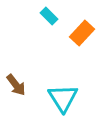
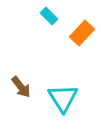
brown arrow: moved 5 px right, 2 px down
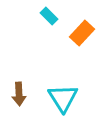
brown arrow: moved 2 px left, 7 px down; rotated 35 degrees clockwise
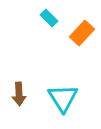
cyan rectangle: moved 2 px down
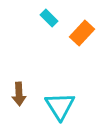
cyan triangle: moved 3 px left, 8 px down
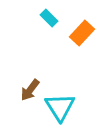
brown arrow: moved 11 px right, 4 px up; rotated 40 degrees clockwise
cyan triangle: moved 1 px down
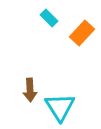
brown arrow: rotated 40 degrees counterclockwise
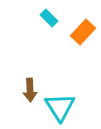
orange rectangle: moved 1 px right, 1 px up
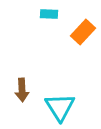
cyan rectangle: moved 4 px up; rotated 42 degrees counterclockwise
brown arrow: moved 8 px left
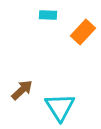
cyan rectangle: moved 1 px left, 1 px down
brown arrow: rotated 130 degrees counterclockwise
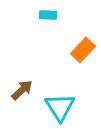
orange rectangle: moved 18 px down
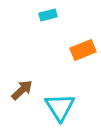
cyan rectangle: rotated 18 degrees counterclockwise
orange rectangle: rotated 25 degrees clockwise
